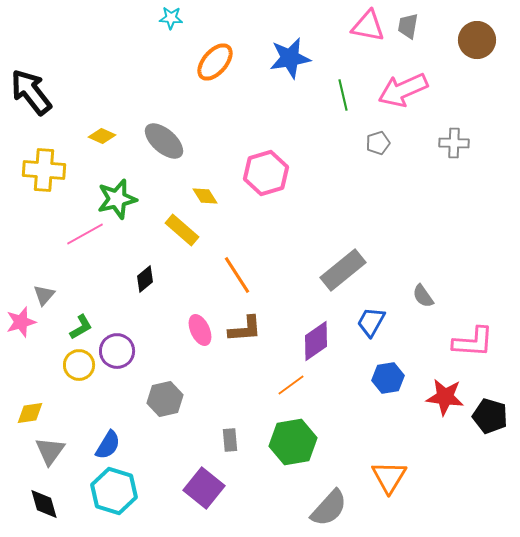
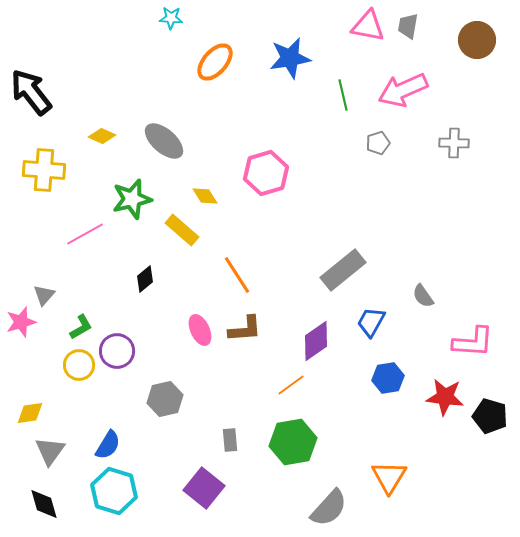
green star at (117, 199): moved 15 px right
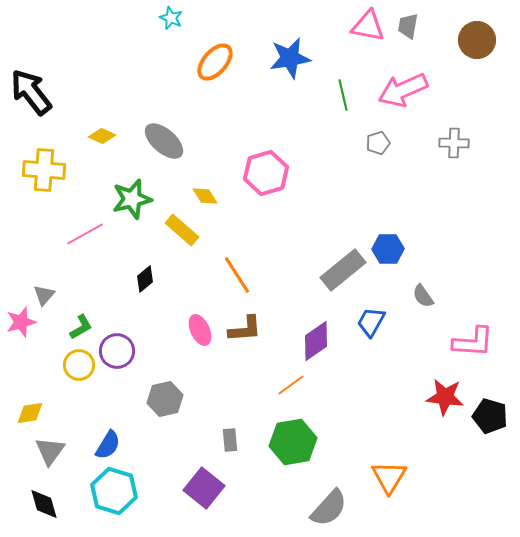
cyan star at (171, 18): rotated 20 degrees clockwise
blue hexagon at (388, 378): moved 129 px up; rotated 8 degrees clockwise
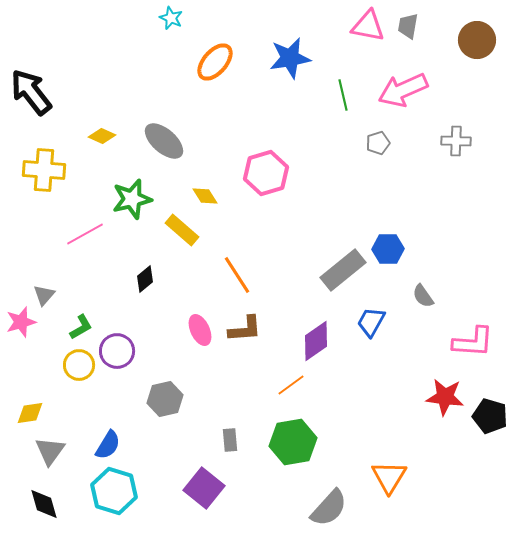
gray cross at (454, 143): moved 2 px right, 2 px up
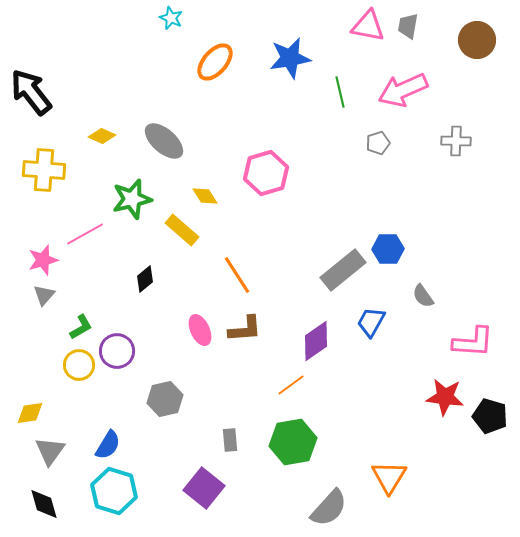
green line at (343, 95): moved 3 px left, 3 px up
pink star at (21, 322): moved 22 px right, 62 px up
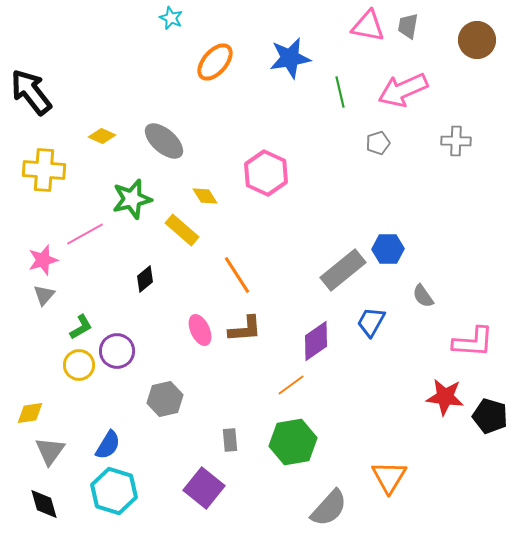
pink hexagon at (266, 173): rotated 18 degrees counterclockwise
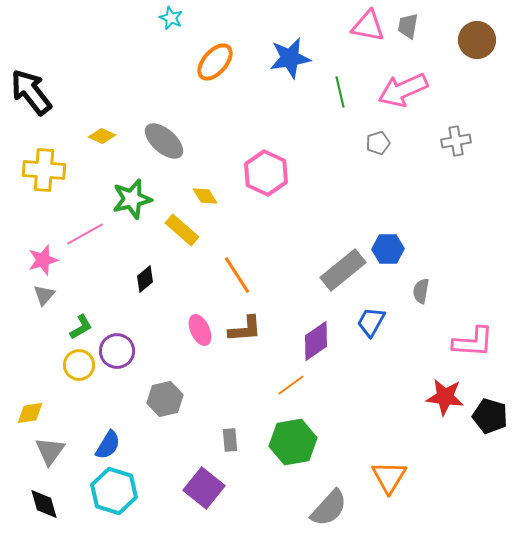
gray cross at (456, 141): rotated 12 degrees counterclockwise
gray semicircle at (423, 296): moved 2 px left, 5 px up; rotated 45 degrees clockwise
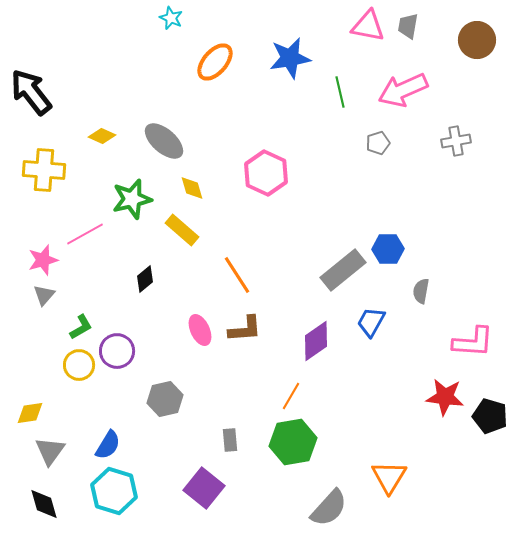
yellow diamond at (205, 196): moved 13 px left, 8 px up; rotated 16 degrees clockwise
orange line at (291, 385): moved 11 px down; rotated 24 degrees counterclockwise
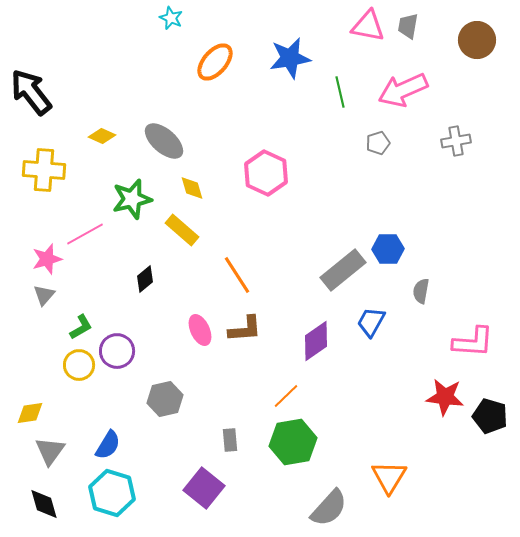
pink star at (43, 260): moved 4 px right, 1 px up
orange line at (291, 396): moved 5 px left; rotated 16 degrees clockwise
cyan hexagon at (114, 491): moved 2 px left, 2 px down
